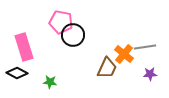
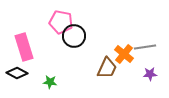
black circle: moved 1 px right, 1 px down
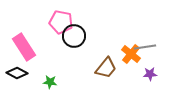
pink rectangle: rotated 16 degrees counterclockwise
orange cross: moved 7 px right
brown trapezoid: moved 1 px left; rotated 15 degrees clockwise
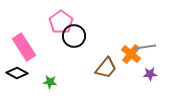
pink pentagon: rotated 25 degrees clockwise
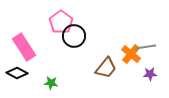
green star: moved 1 px right, 1 px down
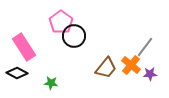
gray line: rotated 45 degrees counterclockwise
orange cross: moved 11 px down
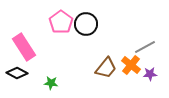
black circle: moved 12 px right, 12 px up
gray line: rotated 25 degrees clockwise
